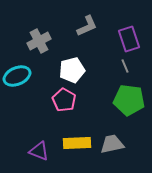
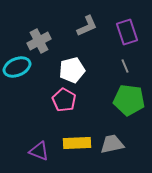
purple rectangle: moved 2 px left, 7 px up
cyan ellipse: moved 9 px up
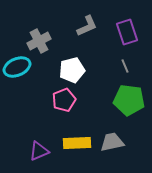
pink pentagon: rotated 20 degrees clockwise
gray trapezoid: moved 2 px up
purple triangle: rotated 45 degrees counterclockwise
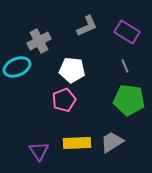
purple rectangle: rotated 40 degrees counterclockwise
white pentagon: rotated 20 degrees clockwise
gray trapezoid: rotated 20 degrees counterclockwise
purple triangle: rotated 40 degrees counterclockwise
